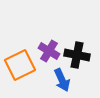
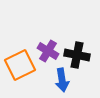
purple cross: moved 1 px left
blue arrow: rotated 15 degrees clockwise
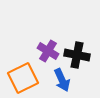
orange square: moved 3 px right, 13 px down
blue arrow: rotated 15 degrees counterclockwise
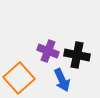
purple cross: rotated 10 degrees counterclockwise
orange square: moved 4 px left; rotated 16 degrees counterclockwise
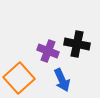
black cross: moved 11 px up
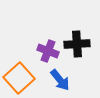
black cross: rotated 15 degrees counterclockwise
blue arrow: moved 2 px left; rotated 15 degrees counterclockwise
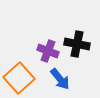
black cross: rotated 15 degrees clockwise
blue arrow: moved 1 px up
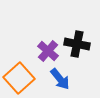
purple cross: rotated 20 degrees clockwise
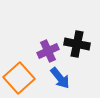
purple cross: rotated 25 degrees clockwise
blue arrow: moved 1 px up
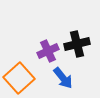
black cross: rotated 25 degrees counterclockwise
blue arrow: moved 3 px right
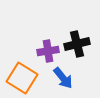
purple cross: rotated 15 degrees clockwise
orange square: moved 3 px right; rotated 16 degrees counterclockwise
